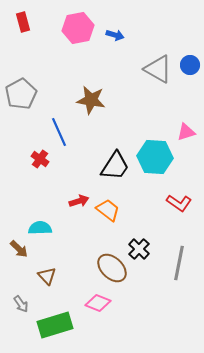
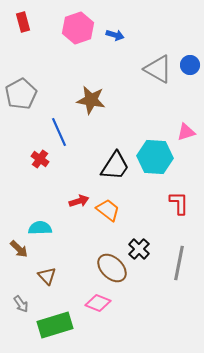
pink hexagon: rotated 8 degrees counterclockwise
red L-shape: rotated 125 degrees counterclockwise
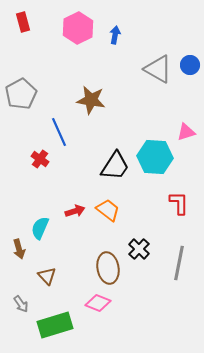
pink hexagon: rotated 8 degrees counterclockwise
blue arrow: rotated 96 degrees counterclockwise
red arrow: moved 4 px left, 10 px down
cyan semicircle: rotated 65 degrees counterclockwise
brown arrow: rotated 30 degrees clockwise
brown ellipse: moved 4 px left; rotated 36 degrees clockwise
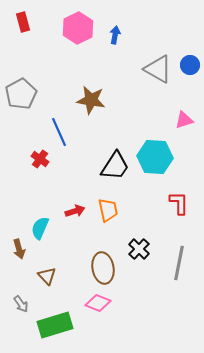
pink triangle: moved 2 px left, 12 px up
orange trapezoid: rotated 40 degrees clockwise
brown ellipse: moved 5 px left
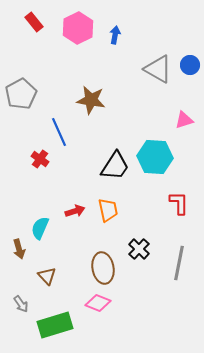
red rectangle: moved 11 px right; rotated 24 degrees counterclockwise
